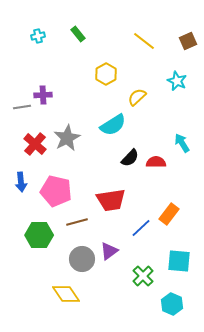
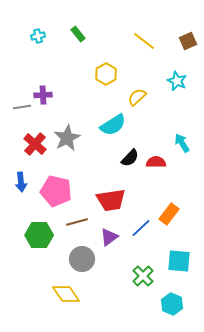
purple triangle: moved 14 px up
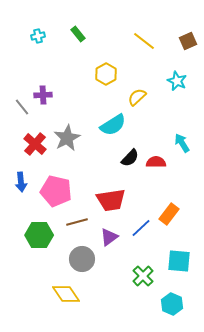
gray line: rotated 60 degrees clockwise
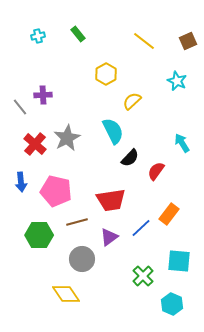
yellow semicircle: moved 5 px left, 4 px down
gray line: moved 2 px left
cyan semicircle: moved 6 px down; rotated 84 degrees counterclockwise
red semicircle: moved 9 px down; rotated 54 degrees counterclockwise
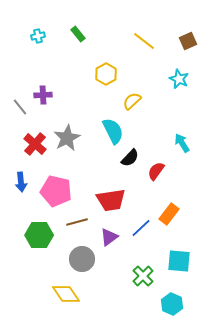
cyan star: moved 2 px right, 2 px up
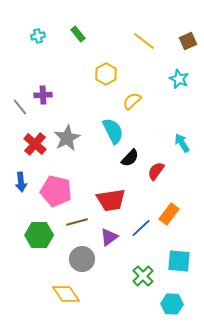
cyan hexagon: rotated 20 degrees counterclockwise
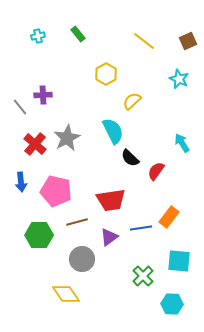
black semicircle: rotated 90 degrees clockwise
orange rectangle: moved 3 px down
blue line: rotated 35 degrees clockwise
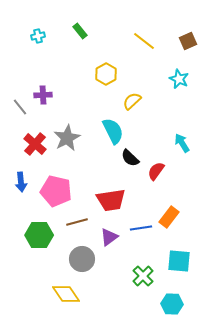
green rectangle: moved 2 px right, 3 px up
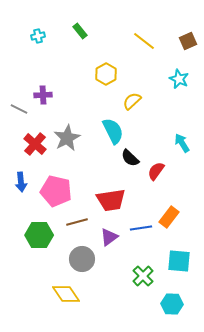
gray line: moved 1 px left, 2 px down; rotated 24 degrees counterclockwise
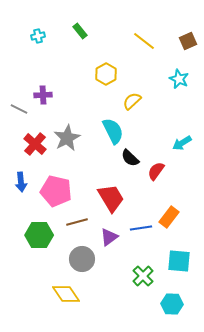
cyan arrow: rotated 90 degrees counterclockwise
red trapezoid: moved 2 px up; rotated 112 degrees counterclockwise
